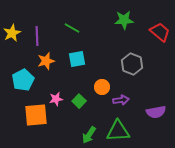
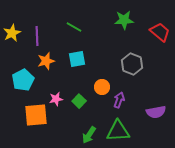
green line: moved 2 px right, 1 px up
purple arrow: moved 2 px left; rotated 63 degrees counterclockwise
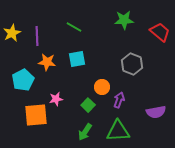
orange star: moved 1 px right, 1 px down; rotated 24 degrees clockwise
green square: moved 9 px right, 4 px down
green arrow: moved 4 px left, 3 px up
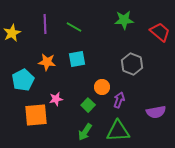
purple line: moved 8 px right, 12 px up
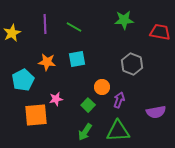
red trapezoid: rotated 30 degrees counterclockwise
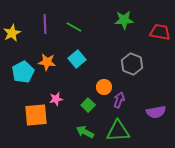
cyan square: rotated 30 degrees counterclockwise
cyan pentagon: moved 8 px up
orange circle: moved 2 px right
green arrow: rotated 84 degrees clockwise
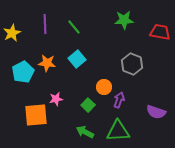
green line: rotated 21 degrees clockwise
orange star: moved 1 px down
purple semicircle: rotated 30 degrees clockwise
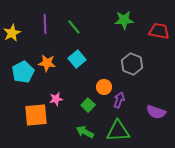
red trapezoid: moved 1 px left, 1 px up
